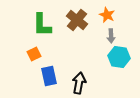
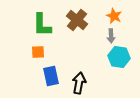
orange star: moved 7 px right, 1 px down
orange square: moved 4 px right, 2 px up; rotated 24 degrees clockwise
blue rectangle: moved 2 px right
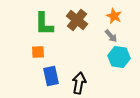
green L-shape: moved 2 px right, 1 px up
gray arrow: rotated 40 degrees counterclockwise
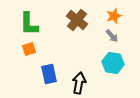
orange star: rotated 28 degrees clockwise
green L-shape: moved 15 px left
gray arrow: moved 1 px right
orange square: moved 9 px left, 3 px up; rotated 16 degrees counterclockwise
cyan hexagon: moved 6 px left, 6 px down
blue rectangle: moved 2 px left, 2 px up
